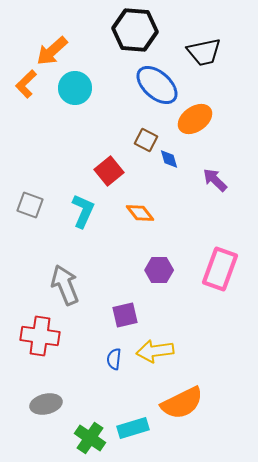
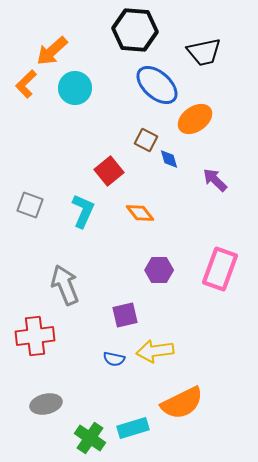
red cross: moved 5 px left; rotated 15 degrees counterclockwise
blue semicircle: rotated 85 degrees counterclockwise
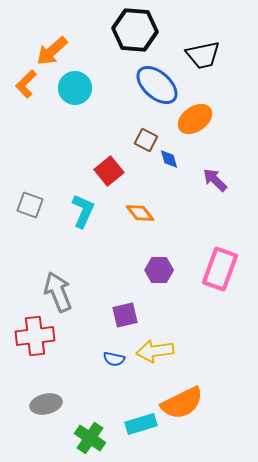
black trapezoid: moved 1 px left, 3 px down
gray arrow: moved 7 px left, 7 px down
cyan rectangle: moved 8 px right, 4 px up
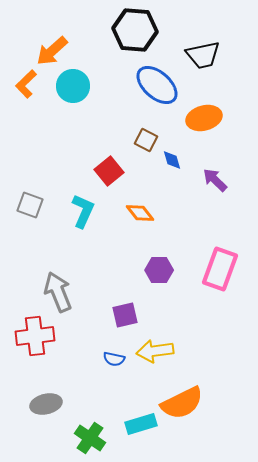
cyan circle: moved 2 px left, 2 px up
orange ellipse: moved 9 px right, 1 px up; rotated 20 degrees clockwise
blue diamond: moved 3 px right, 1 px down
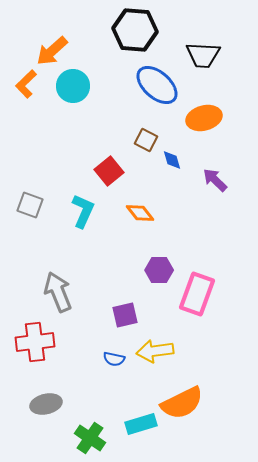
black trapezoid: rotated 15 degrees clockwise
pink rectangle: moved 23 px left, 25 px down
red cross: moved 6 px down
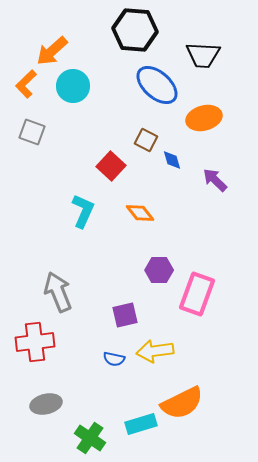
red square: moved 2 px right, 5 px up; rotated 8 degrees counterclockwise
gray square: moved 2 px right, 73 px up
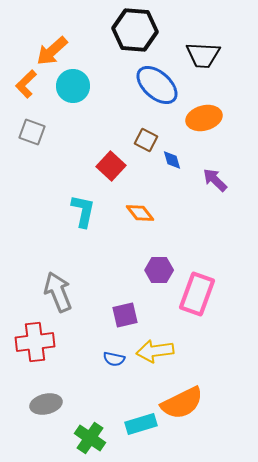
cyan L-shape: rotated 12 degrees counterclockwise
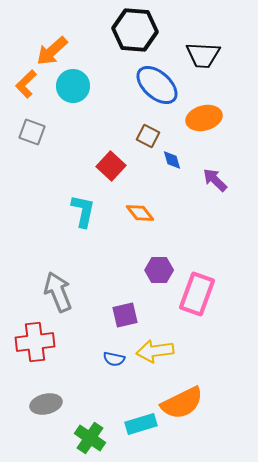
brown square: moved 2 px right, 4 px up
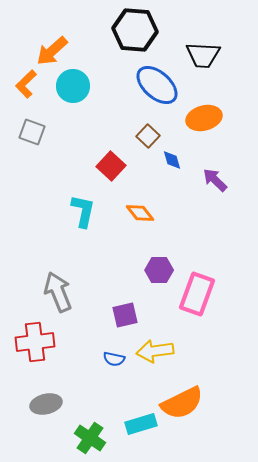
brown square: rotated 15 degrees clockwise
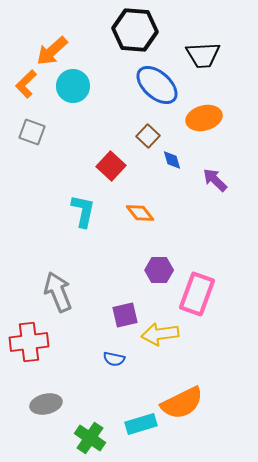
black trapezoid: rotated 6 degrees counterclockwise
red cross: moved 6 px left
yellow arrow: moved 5 px right, 17 px up
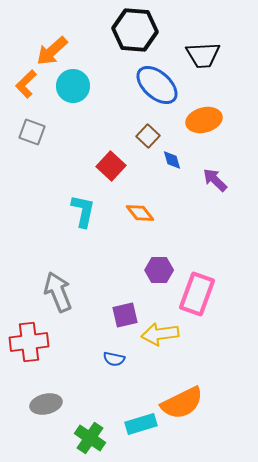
orange ellipse: moved 2 px down
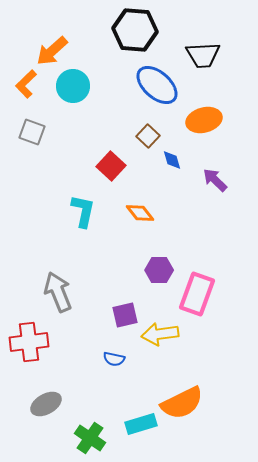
gray ellipse: rotated 16 degrees counterclockwise
